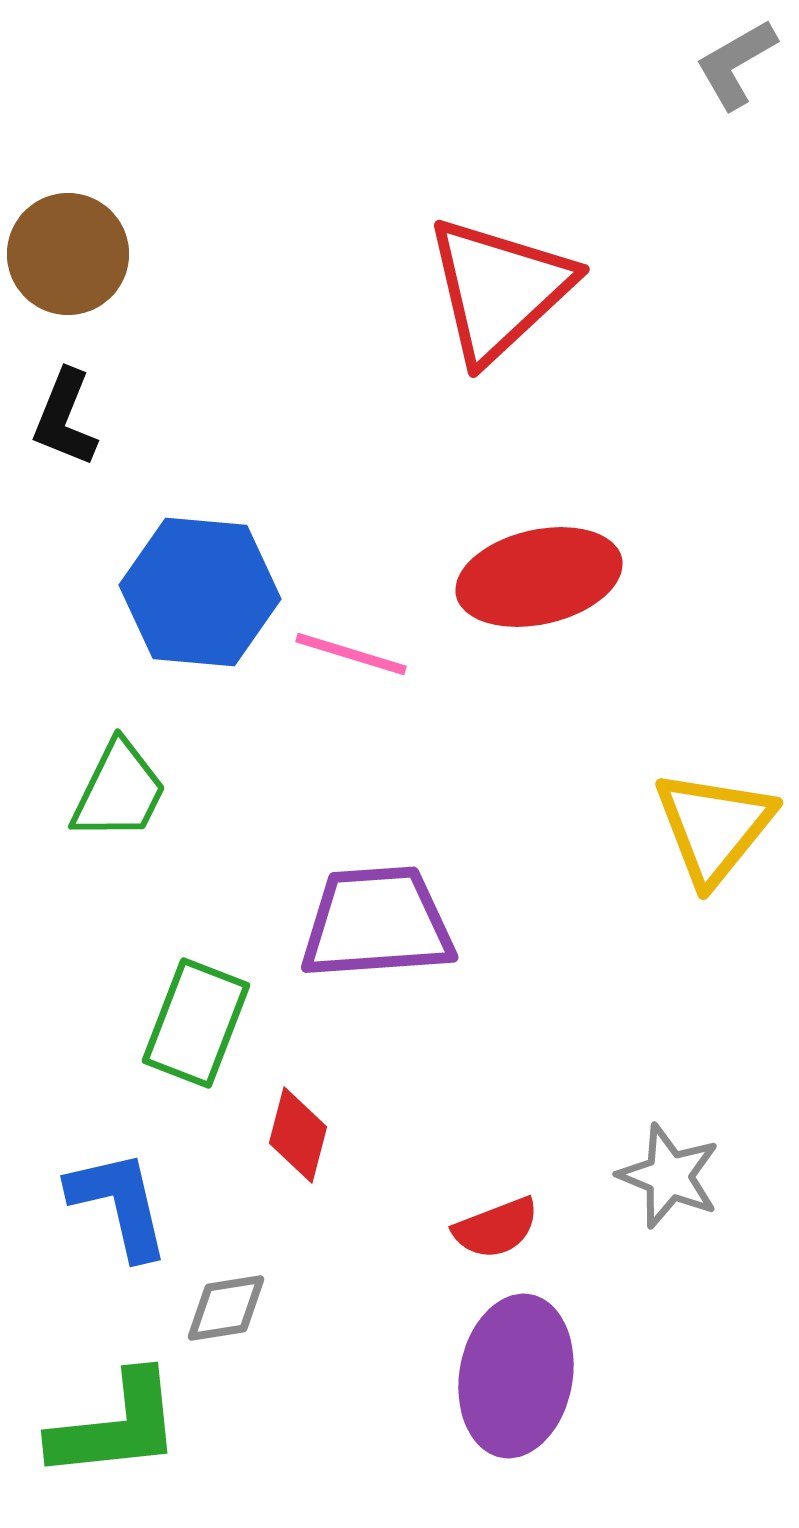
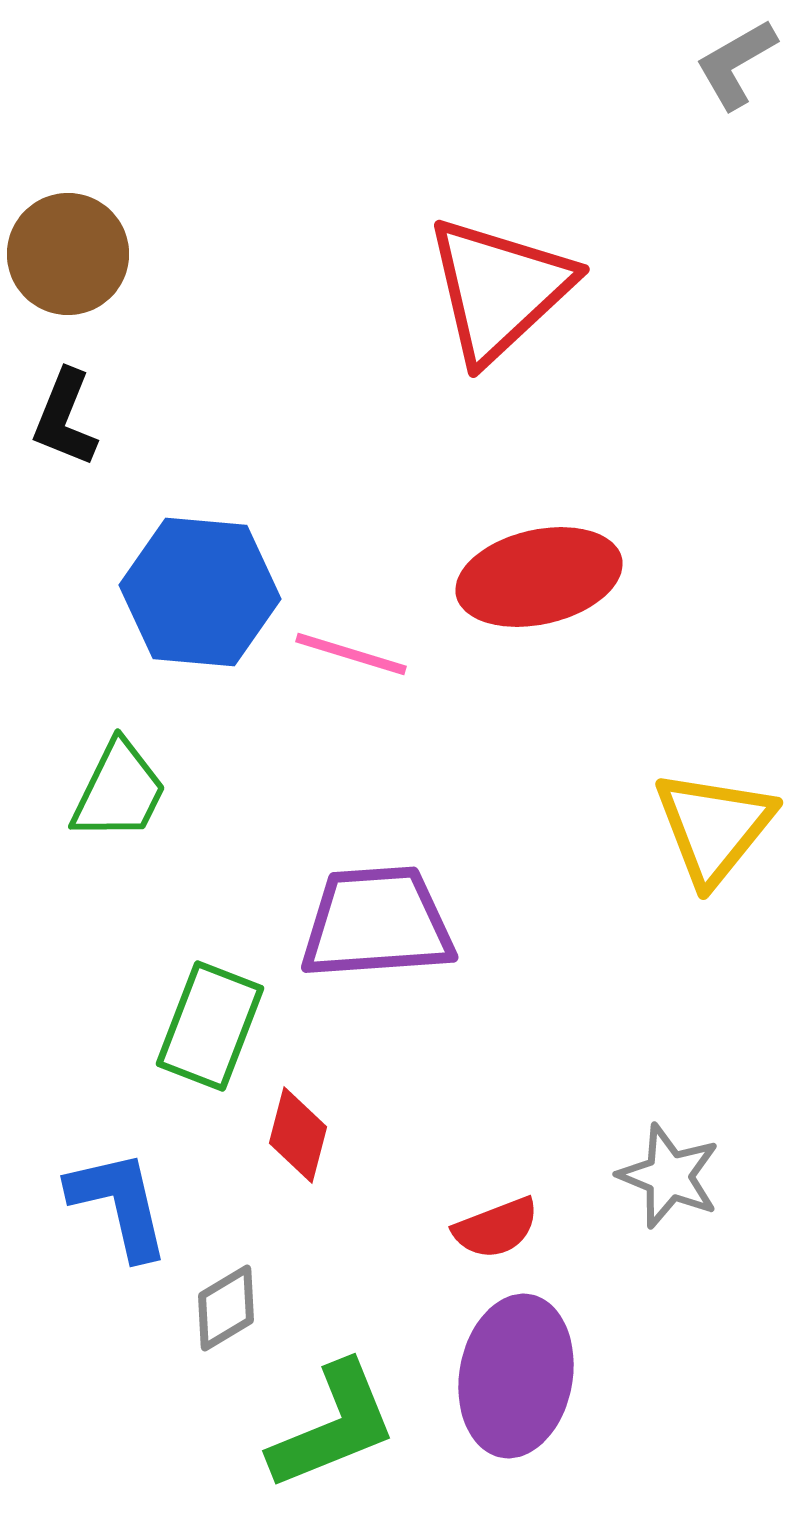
green rectangle: moved 14 px right, 3 px down
gray diamond: rotated 22 degrees counterclockwise
green L-shape: moved 217 px right; rotated 16 degrees counterclockwise
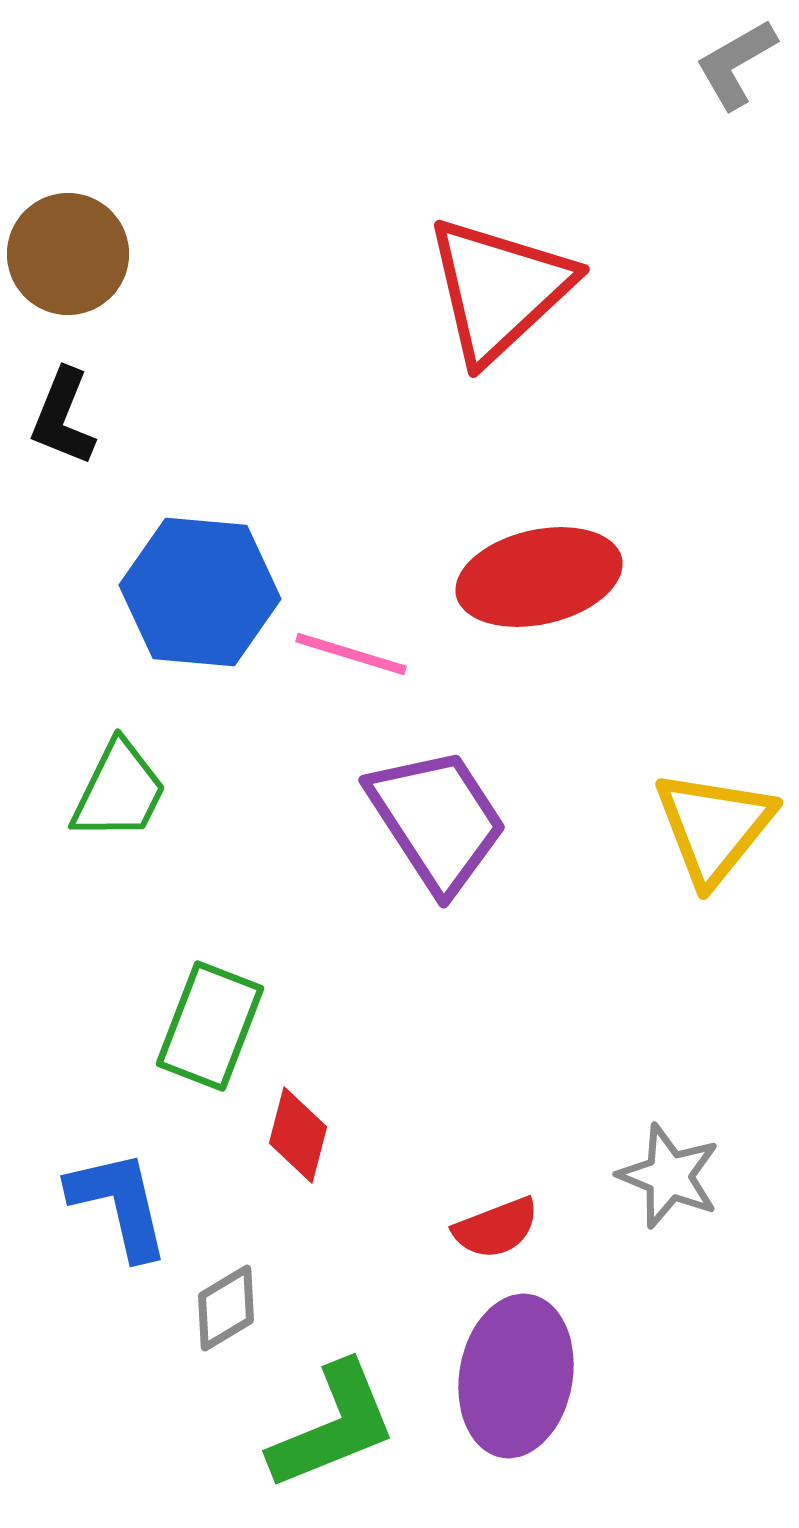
black L-shape: moved 2 px left, 1 px up
purple trapezoid: moved 60 px right, 103 px up; rotated 61 degrees clockwise
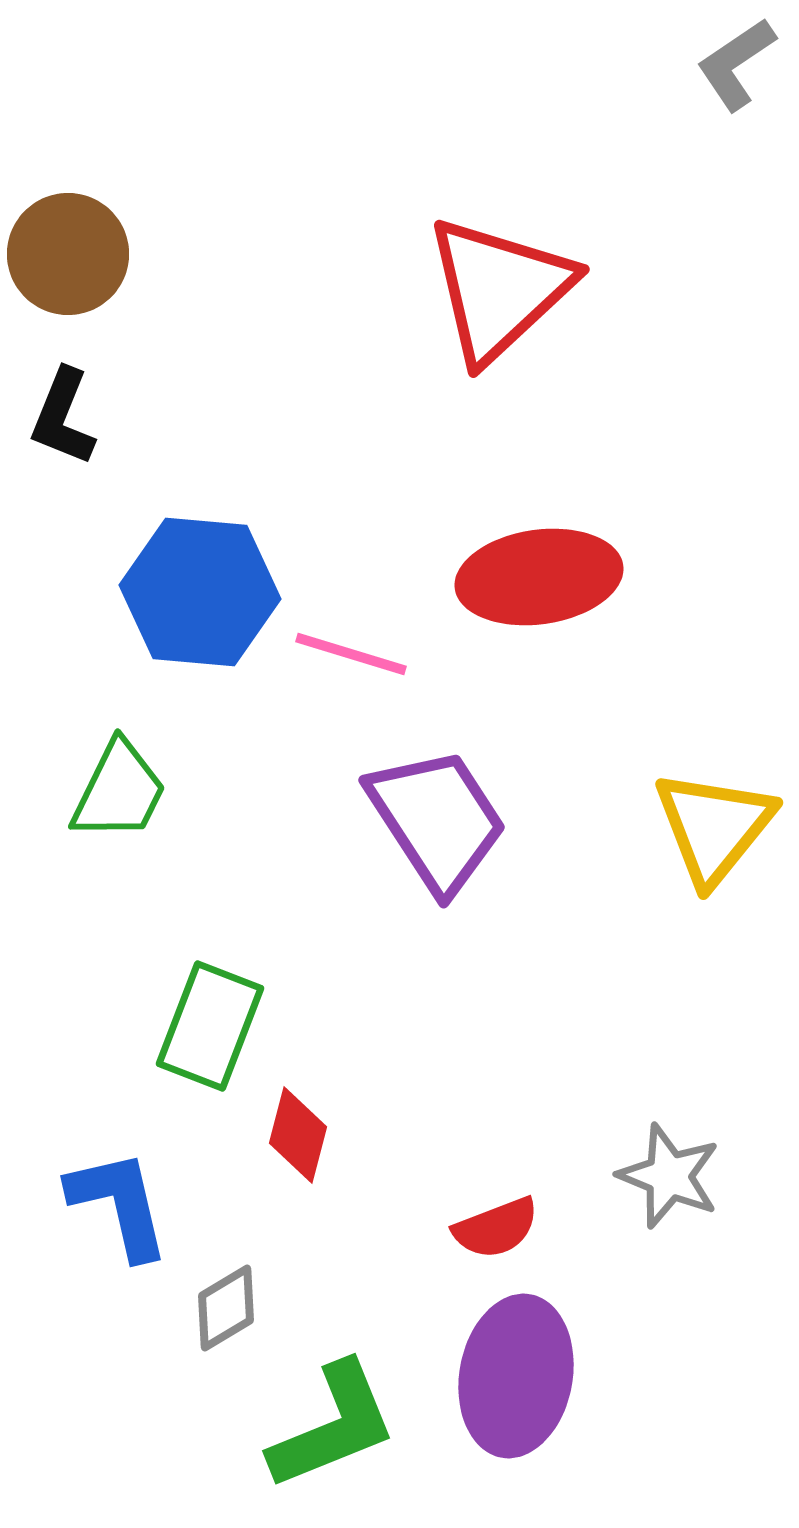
gray L-shape: rotated 4 degrees counterclockwise
red ellipse: rotated 5 degrees clockwise
